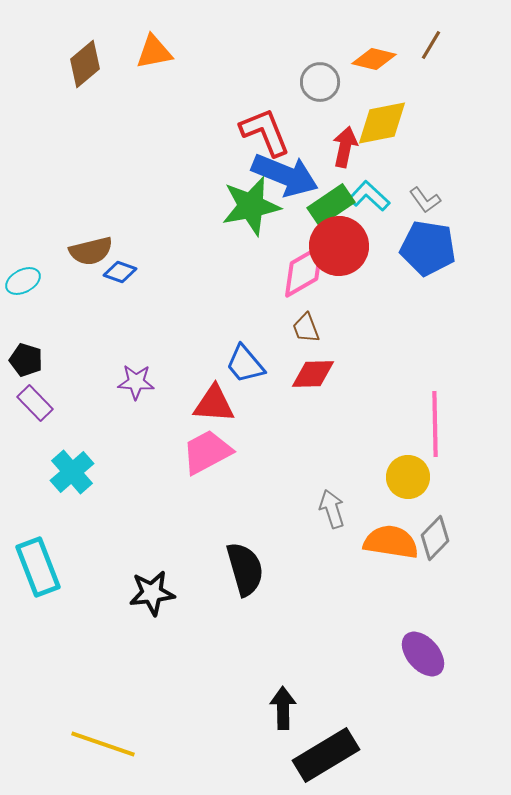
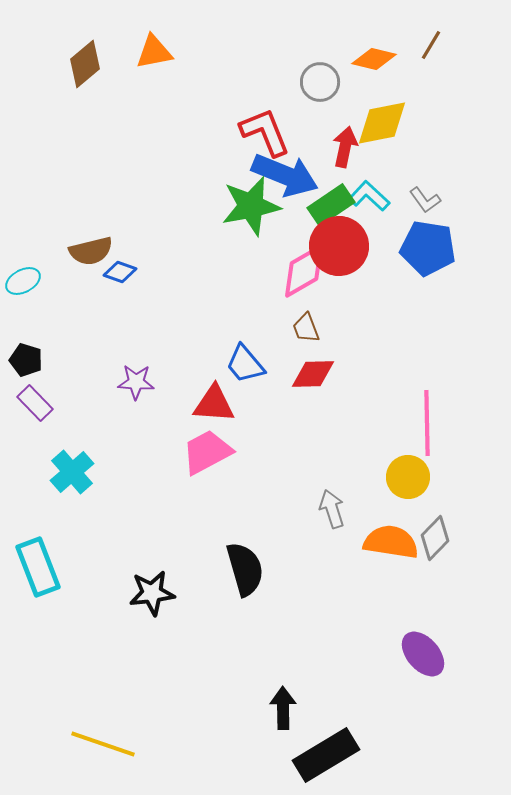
pink line: moved 8 px left, 1 px up
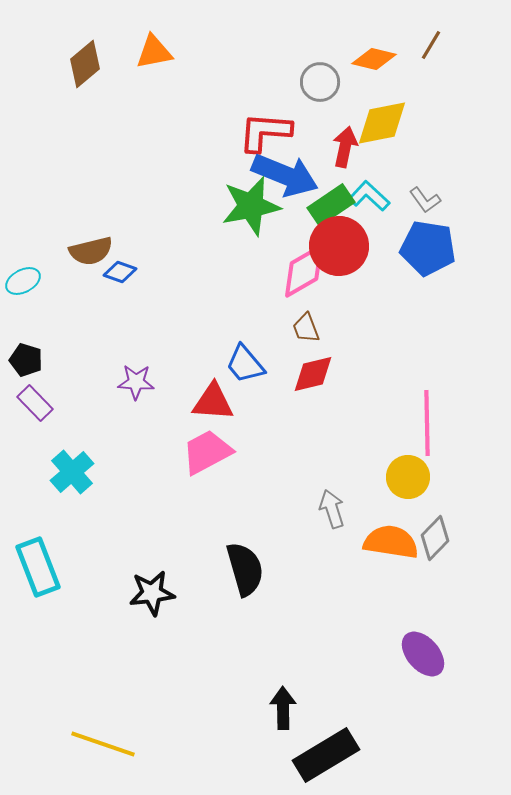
red L-shape: rotated 64 degrees counterclockwise
red diamond: rotated 12 degrees counterclockwise
red triangle: moved 1 px left, 2 px up
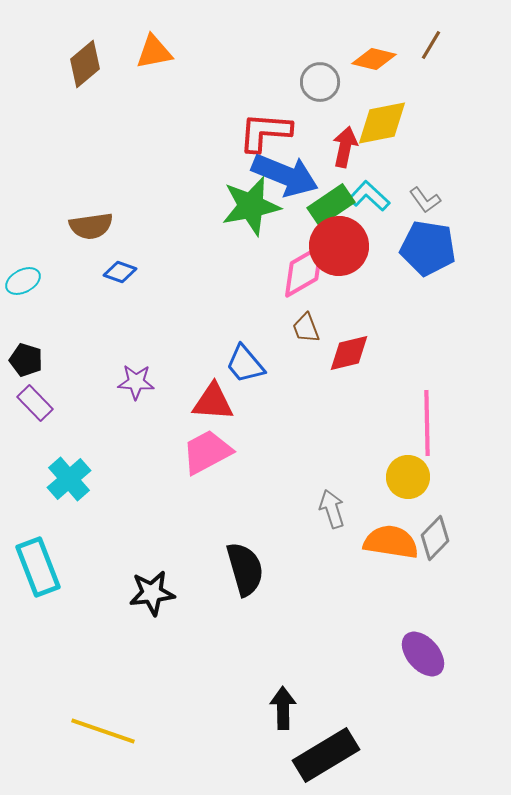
brown semicircle: moved 25 px up; rotated 6 degrees clockwise
red diamond: moved 36 px right, 21 px up
cyan cross: moved 3 px left, 7 px down
yellow line: moved 13 px up
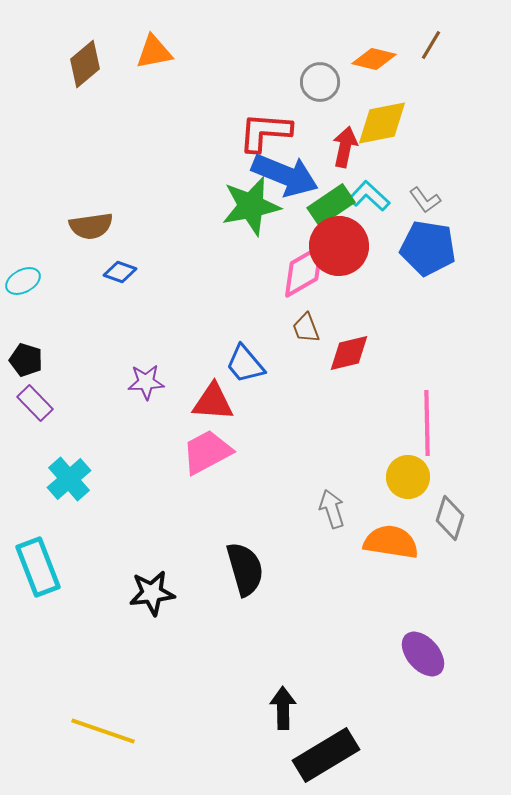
purple star: moved 10 px right; rotated 6 degrees counterclockwise
gray diamond: moved 15 px right, 20 px up; rotated 27 degrees counterclockwise
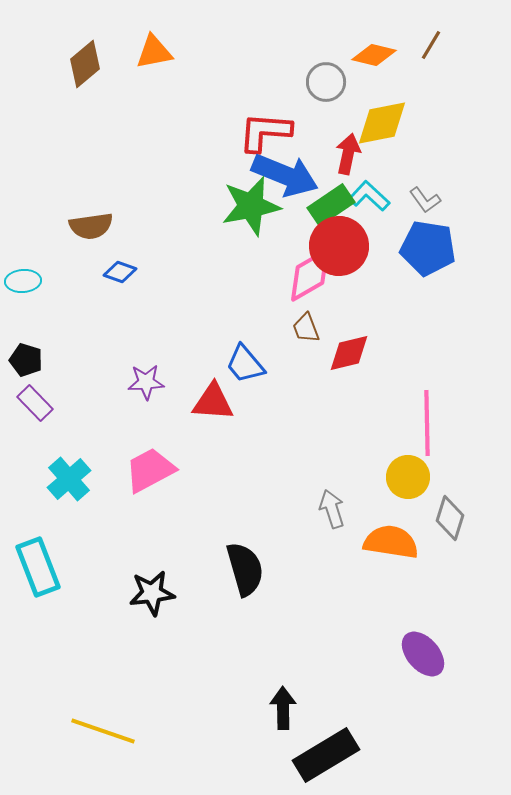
orange diamond: moved 4 px up
gray circle: moved 6 px right
red arrow: moved 3 px right, 7 px down
pink diamond: moved 6 px right, 4 px down
cyan ellipse: rotated 24 degrees clockwise
pink trapezoid: moved 57 px left, 18 px down
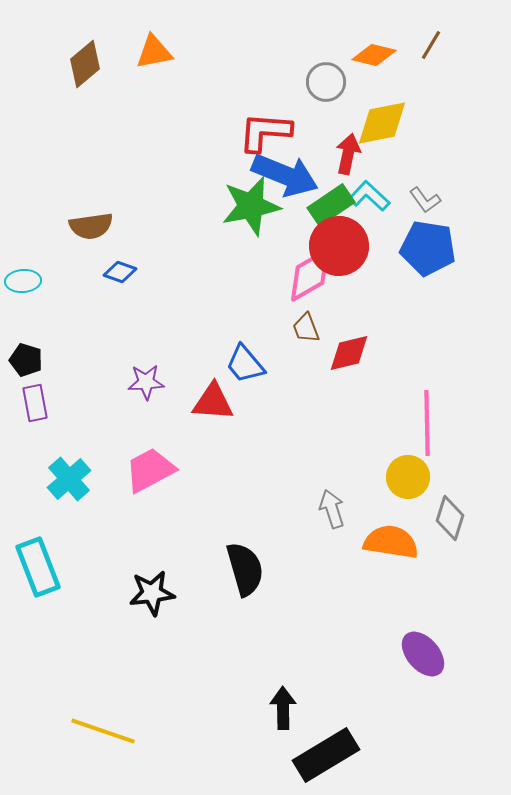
purple rectangle: rotated 33 degrees clockwise
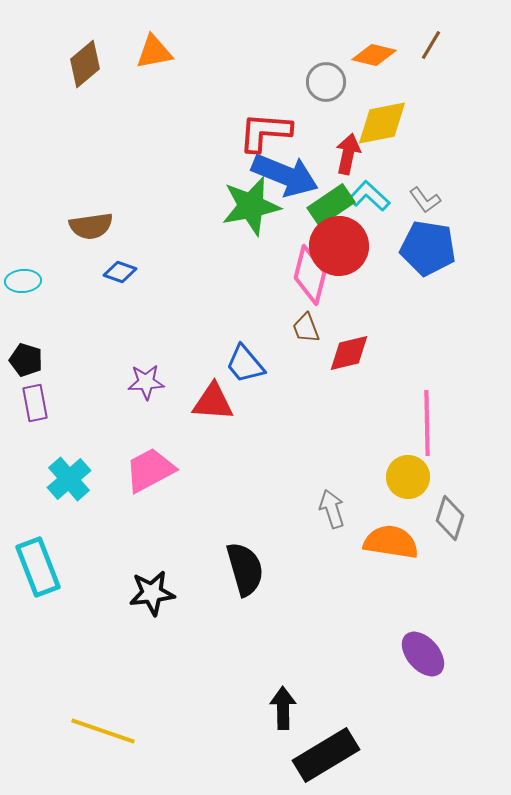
pink diamond: rotated 46 degrees counterclockwise
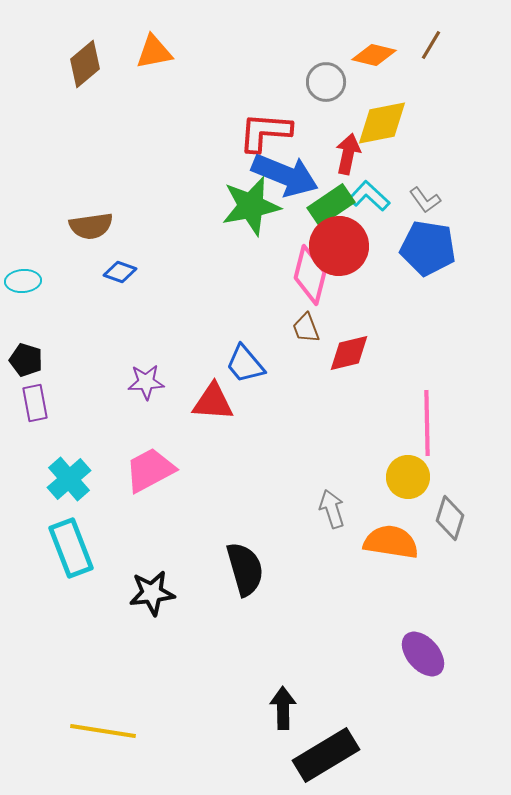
cyan rectangle: moved 33 px right, 19 px up
yellow line: rotated 10 degrees counterclockwise
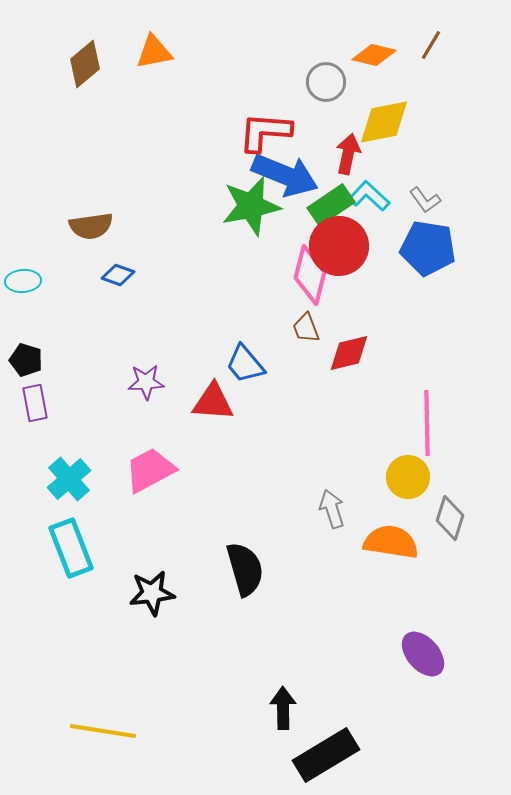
yellow diamond: moved 2 px right, 1 px up
blue diamond: moved 2 px left, 3 px down
